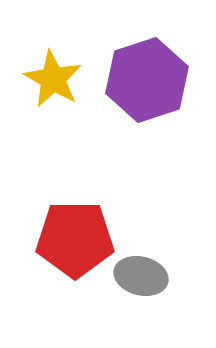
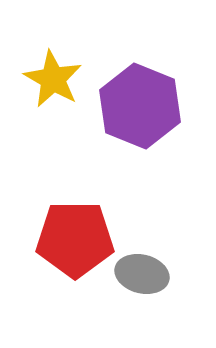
purple hexagon: moved 7 px left, 26 px down; rotated 20 degrees counterclockwise
gray ellipse: moved 1 px right, 2 px up
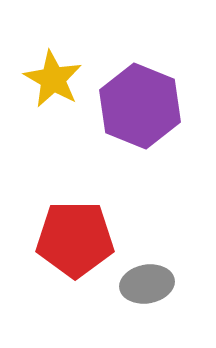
gray ellipse: moved 5 px right, 10 px down; rotated 24 degrees counterclockwise
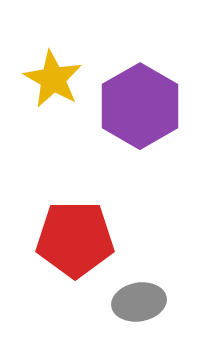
purple hexagon: rotated 8 degrees clockwise
gray ellipse: moved 8 px left, 18 px down
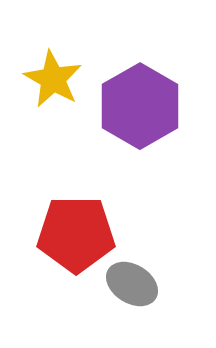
red pentagon: moved 1 px right, 5 px up
gray ellipse: moved 7 px left, 18 px up; rotated 42 degrees clockwise
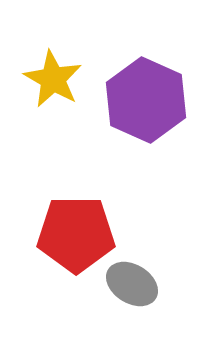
purple hexagon: moved 6 px right, 6 px up; rotated 6 degrees counterclockwise
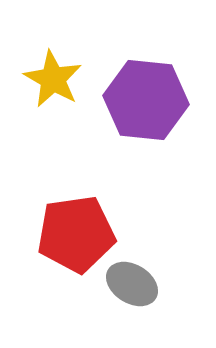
purple hexagon: rotated 18 degrees counterclockwise
red pentagon: rotated 8 degrees counterclockwise
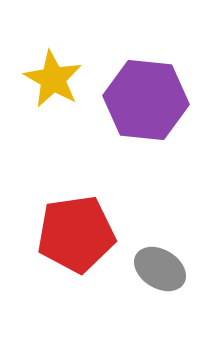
gray ellipse: moved 28 px right, 15 px up
